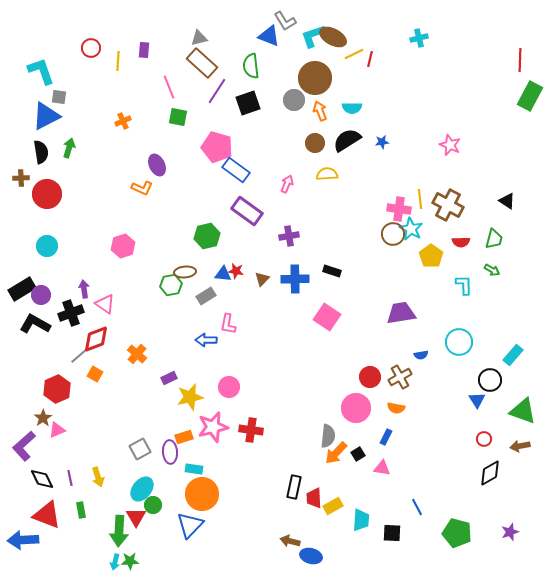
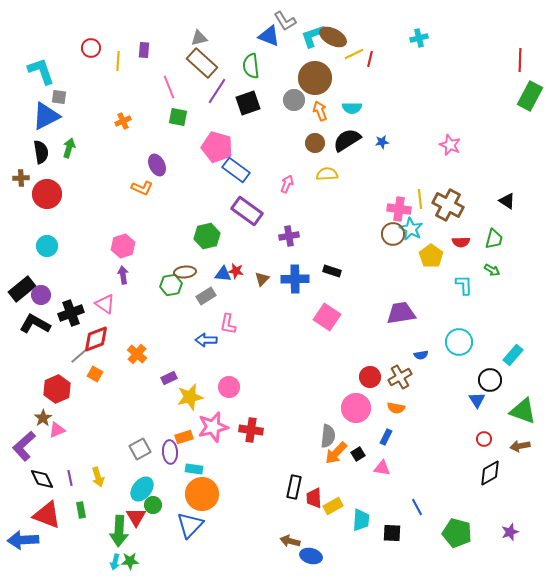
black rectangle at (22, 289): rotated 8 degrees counterclockwise
purple arrow at (84, 289): moved 39 px right, 14 px up
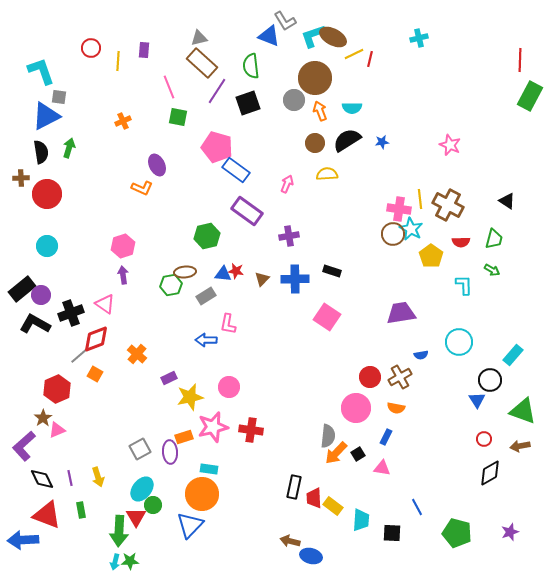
cyan rectangle at (194, 469): moved 15 px right
yellow rectangle at (333, 506): rotated 66 degrees clockwise
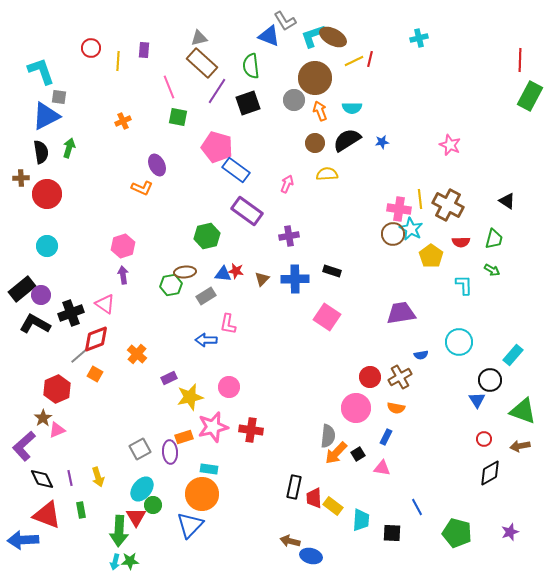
yellow line at (354, 54): moved 7 px down
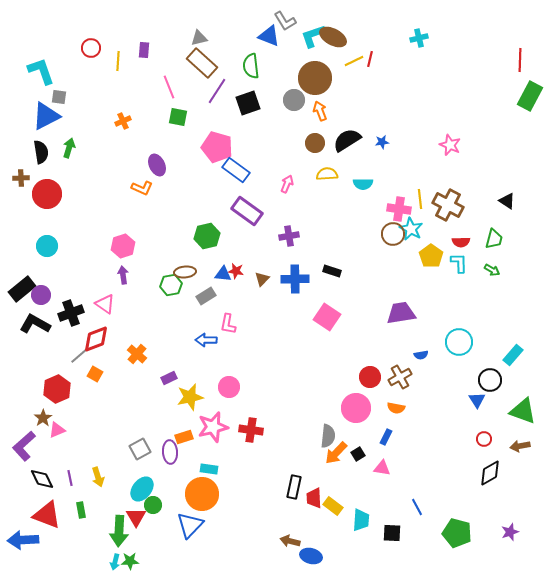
cyan semicircle at (352, 108): moved 11 px right, 76 px down
cyan L-shape at (464, 285): moved 5 px left, 22 px up
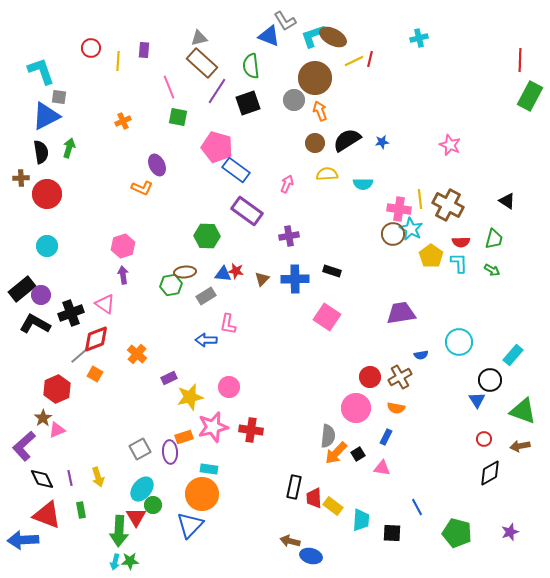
green hexagon at (207, 236): rotated 15 degrees clockwise
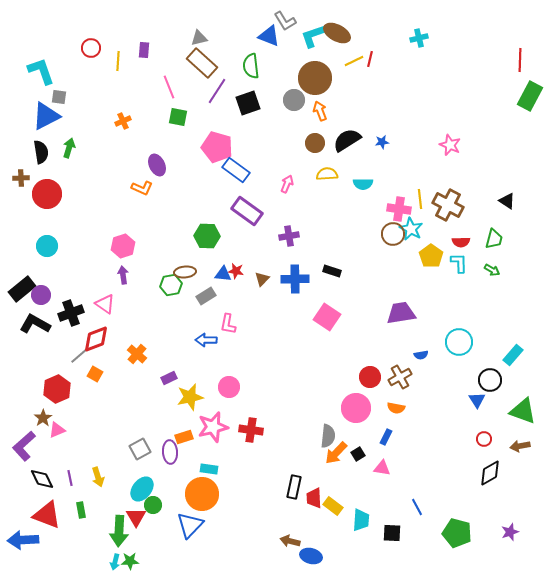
brown ellipse at (333, 37): moved 4 px right, 4 px up
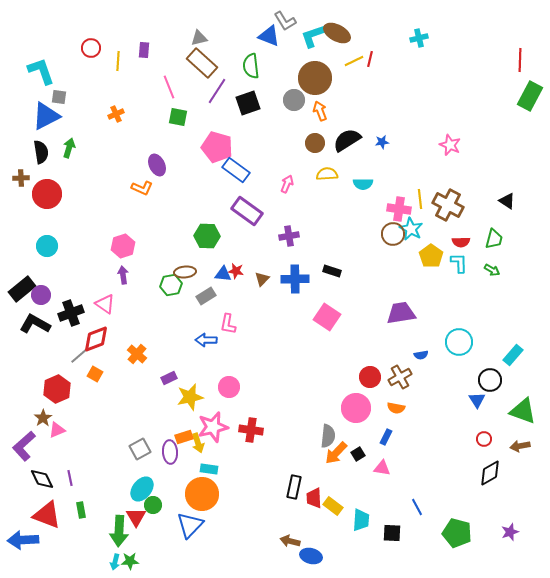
orange cross at (123, 121): moved 7 px left, 7 px up
yellow arrow at (98, 477): moved 100 px right, 34 px up
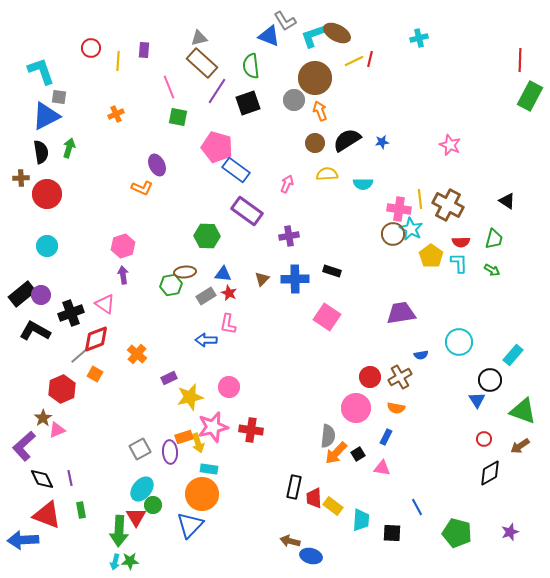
red star at (236, 271): moved 7 px left, 22 px down; rotated 14 degrees clockwise
black rectangle at (22, 289): moved 5 px down
black L-shape at (35, 324): moved 7 px down
red hexagon at (57, 389): moved 5 px right
brown arrow at (520, 446): rotated 24 degrees counterclockwise
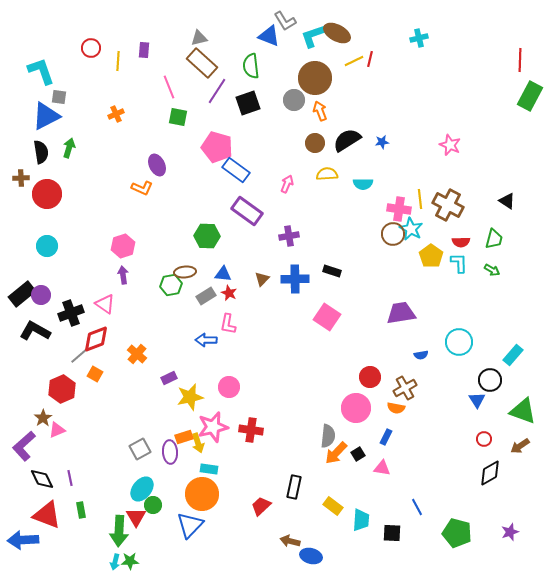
brown cross at (400, 377): moved 5 px right, 11 px down
red trapezoid at (314, 498): moved 53 px left, 8 px down; rotated 50 degrees clockwise
